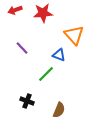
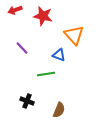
red star: moved 3 px down; rotated 18 degrees clockwise
green line: rotated 36 degrees clockwise
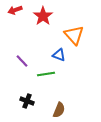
red star: rotated 24 degrees clockwise
purple line: moved 13 px down
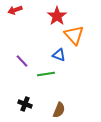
red star: moved 14 px right
black cross: moved 2 px left, 3 px down
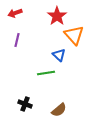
red arrow: moved 3 px down
blue triangle: rotated 24 degrees clockwise
purple line: moved 5 px left, 21 px up; rotated 56 degrees clockwise
green line: moved 1 px up
brown semicircle: rotated 28 degrees clockwise
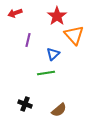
purple line: moved 11 px right
blue triangle: moved 6 px left, 1 px up; rotated 32 degrees clockwise
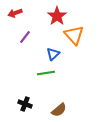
purple line: moved 3 px left, 3 px up; rotated 24 degrees clockwise
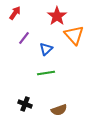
red arrow: rotated 144 degrees clockwise
purple line: moved 1 px left, 1 px down
blue triangle: moved 7 px left, 5 px up
brown semicircle: rotated 21 degrees clockwise
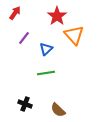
brown semicircle: moved 1 px left; rotated 63 degrees clockwise
